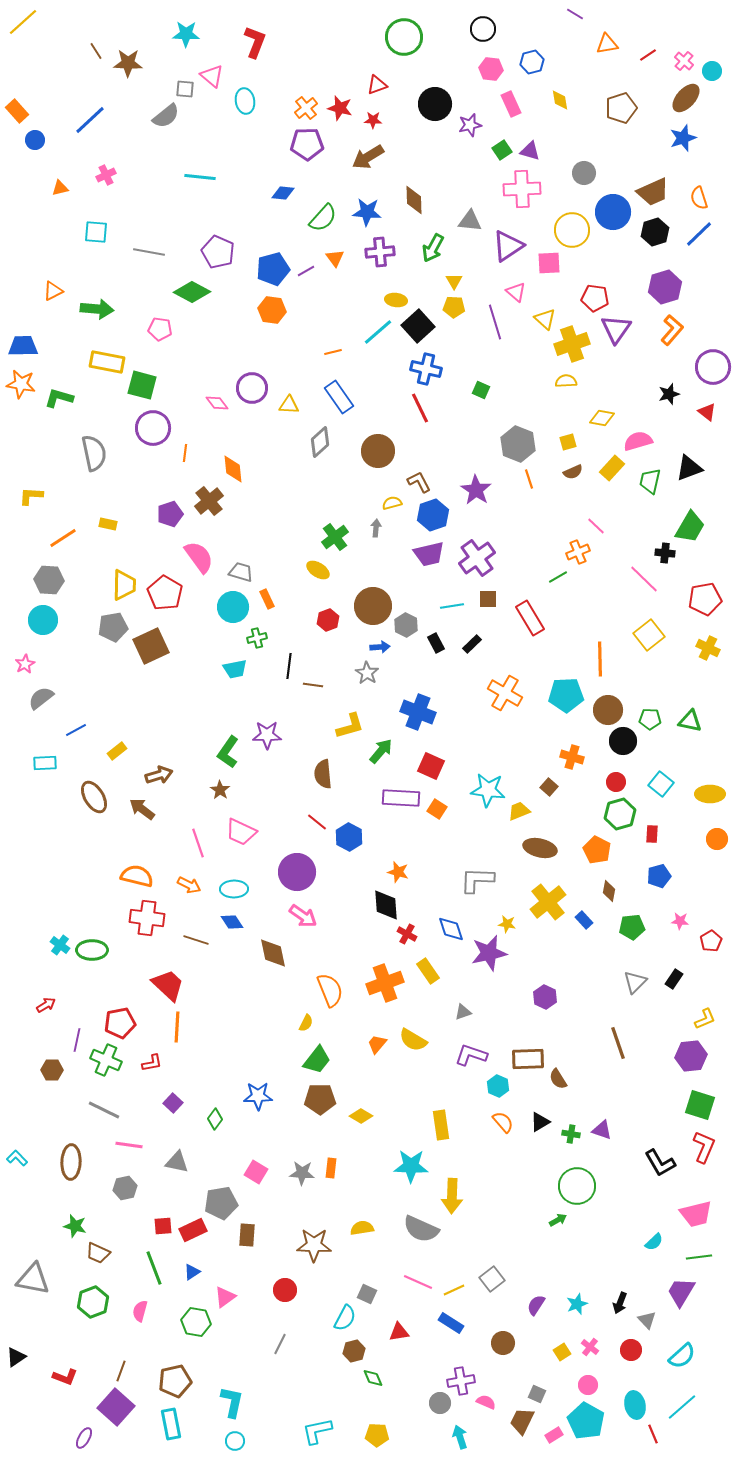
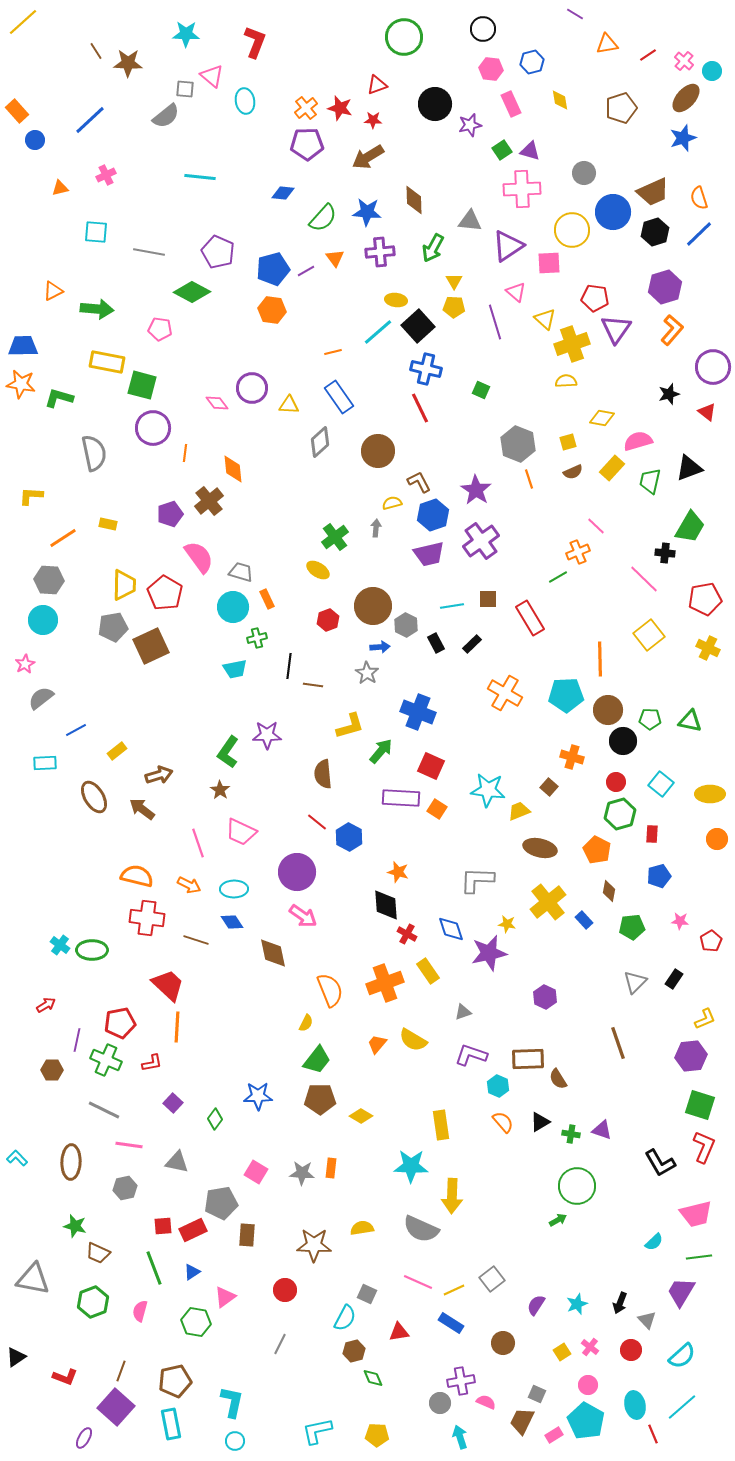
purple cross at (477, 558): moved 4 px right, 17 px up
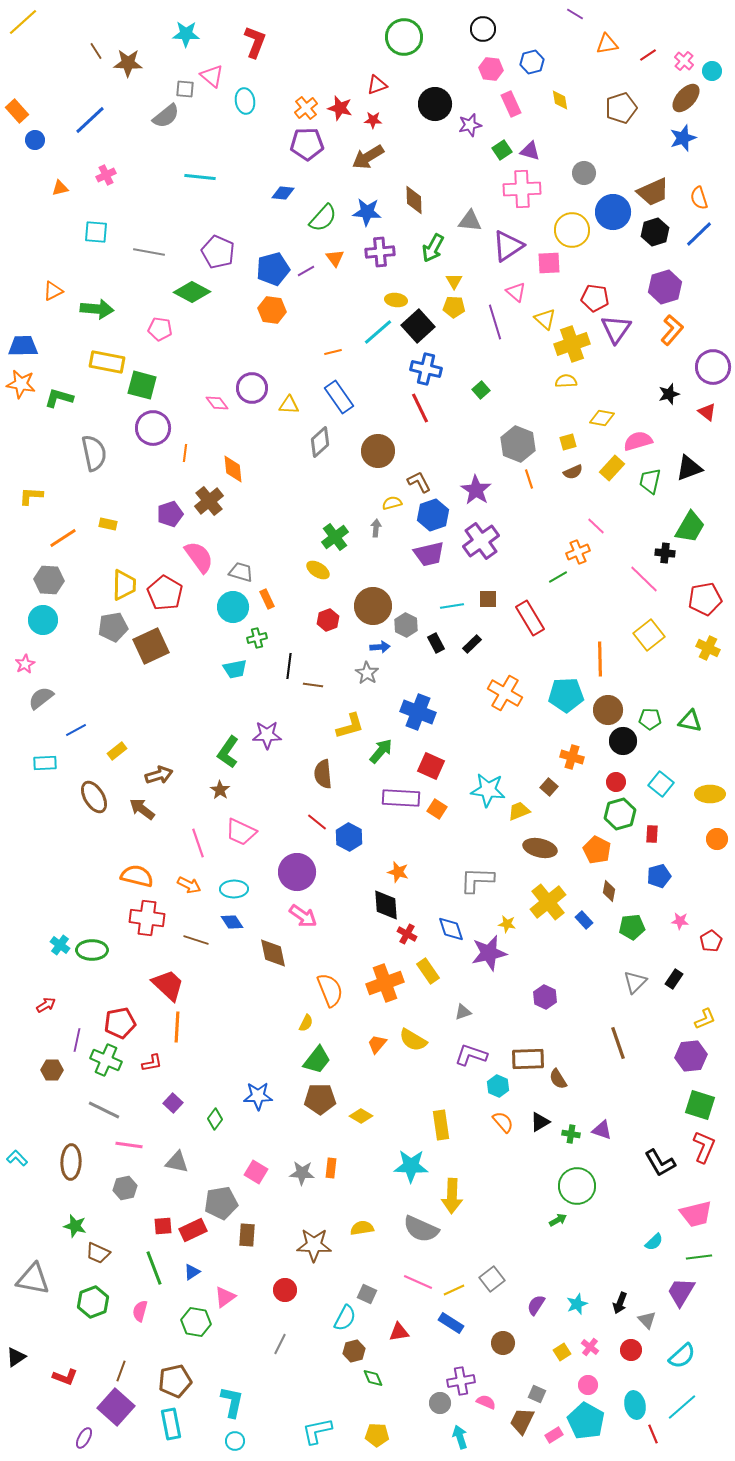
green square at (481, 390): rotated 24 degrees clockwise
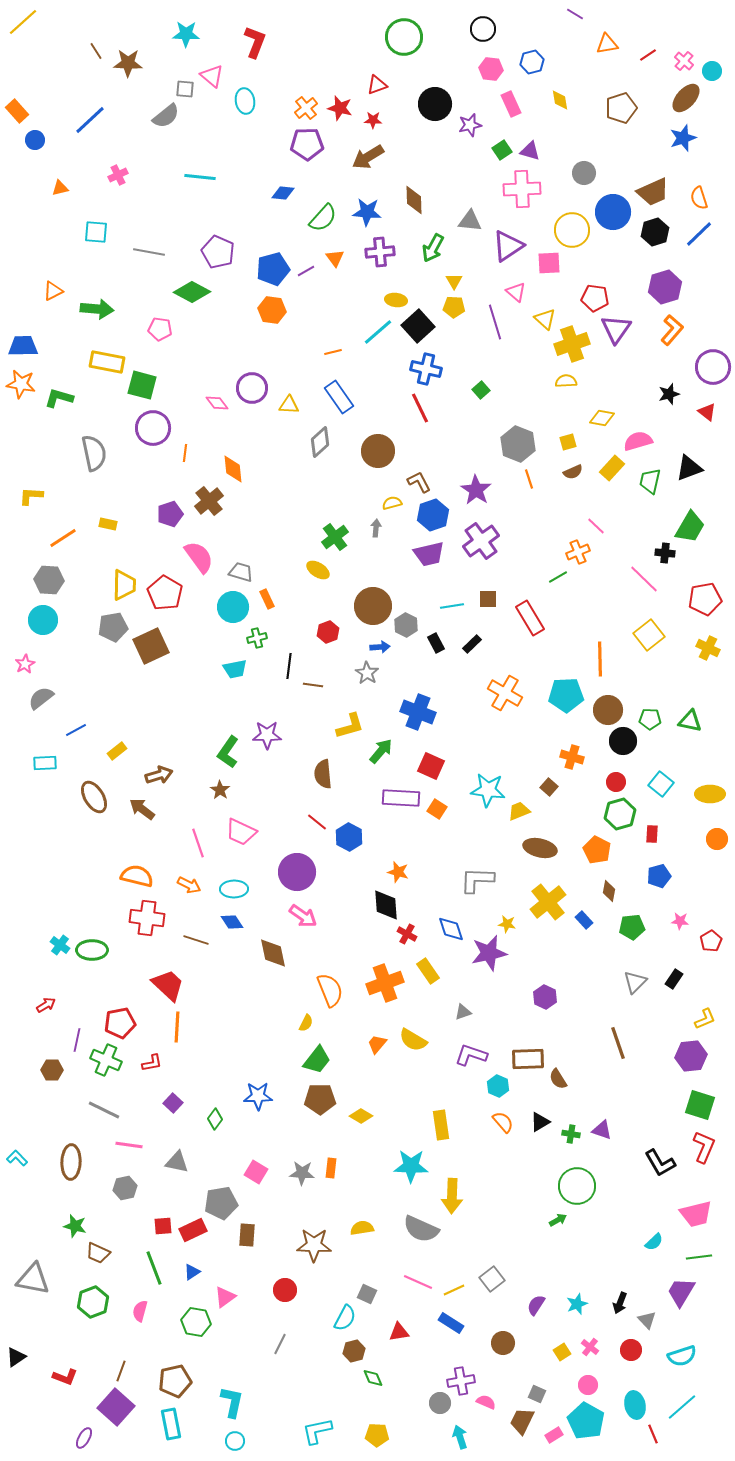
pink cross at (106, 175): moved 12 px right
red hexagon at (328, 620): moved 12 px down
cyan semicircle at (682, 1356): rotated 24 degrees clockwise
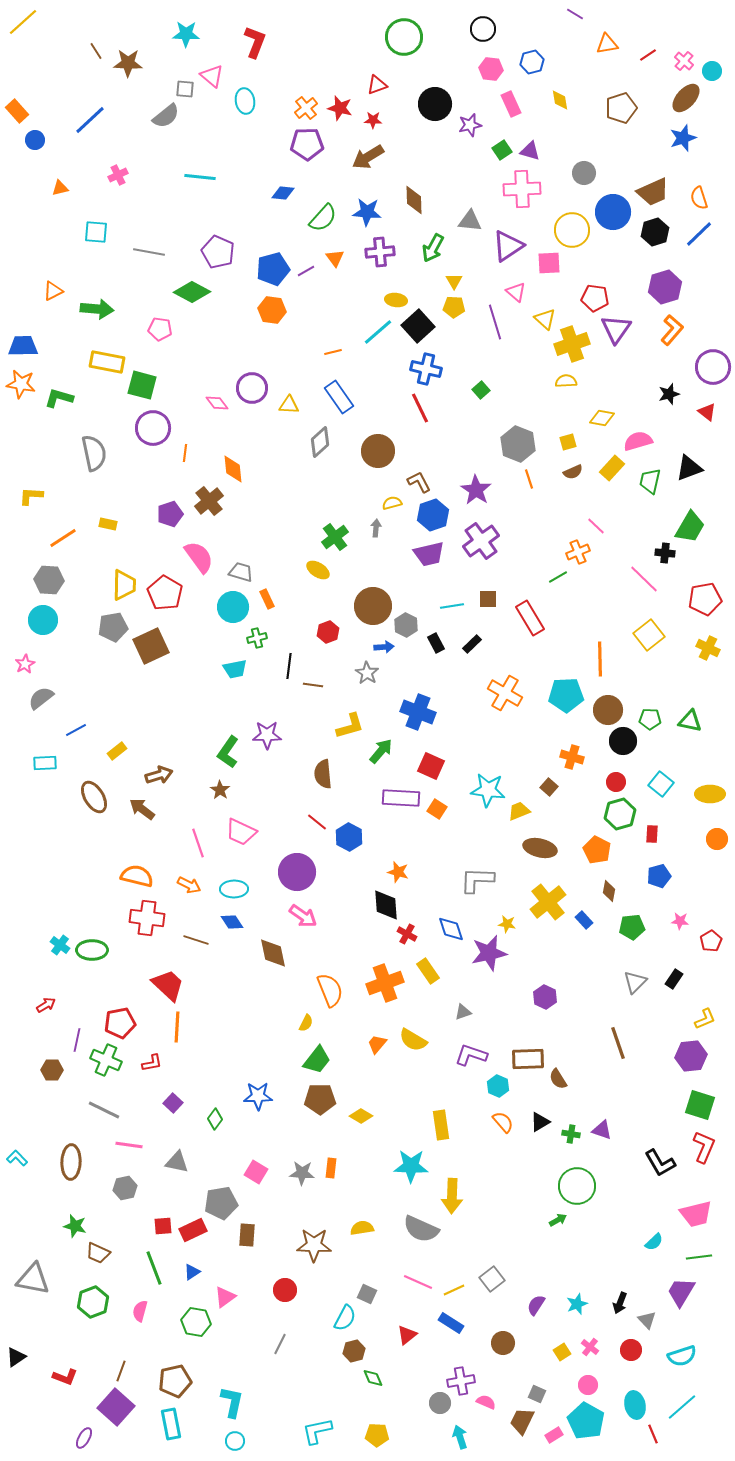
blue arrow at (380, 647): moved 4 px right
red triangle at (399, 1332): moved 8 px right, 3 px down; rotated 30 degrees counterclockwise
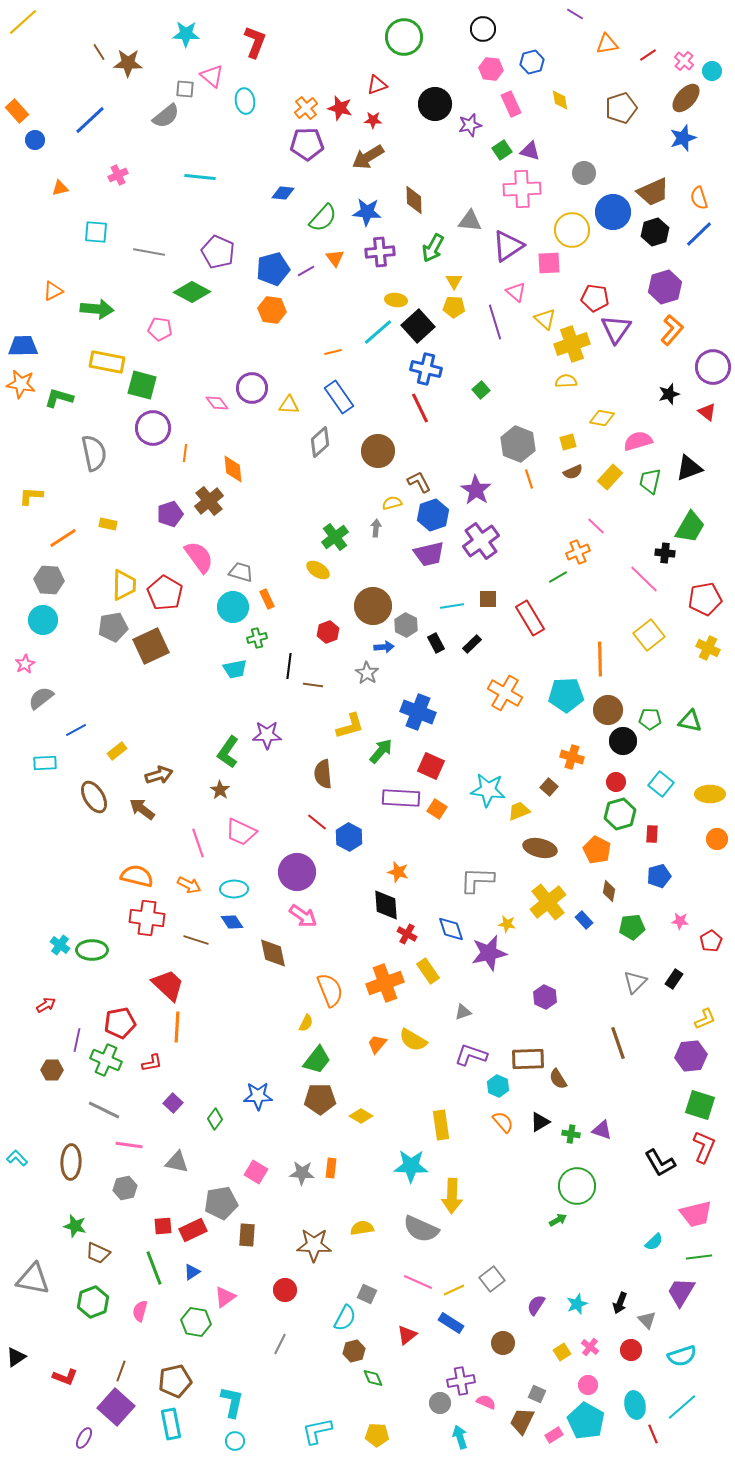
brown line at (96, 51): moved 3 px right, 1 px down
yellow rectangle at (612, 468): moved 2 px left, 9 px down
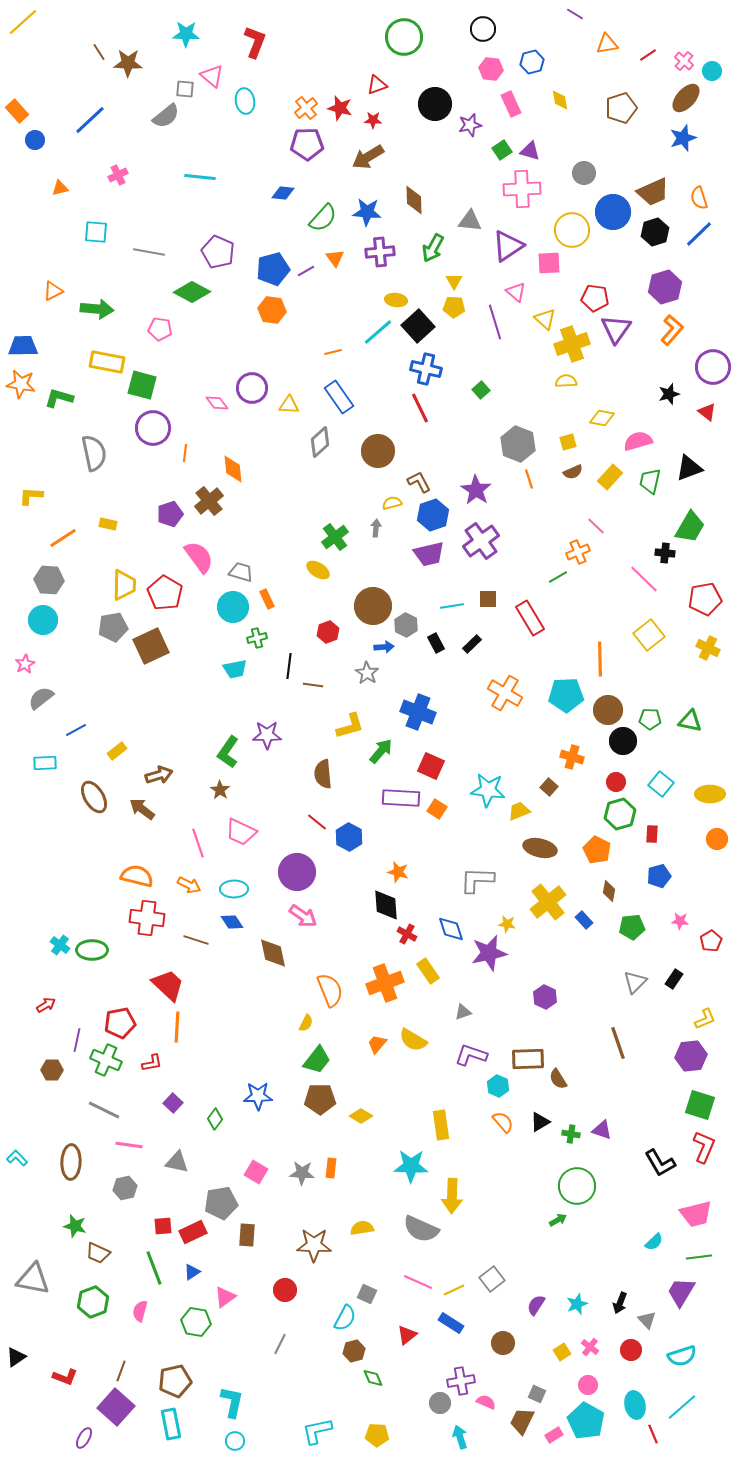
red rectangle at (193, 1230): moved 2 px down
